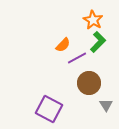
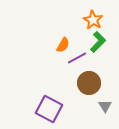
orange semicircle: rotated 14 degrees counterclockwise
gray triangle: moved 1 px left, 1 px down
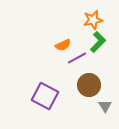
orange star: rotated 30 degrees clockwise
orange semicircle: rotated 35 degrees clockwise
brown circle: moved 2 px down
purple square: moved 4 px left, 13 px up
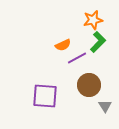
purple square: rotated 24 degrees counterclockwise
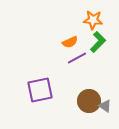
orange star: rotated 18 degrees clockwise
orange semicircle: moved 7 px right, 3 px up
brown circle: moved 16 px down
purple square: moved 5 px left, 6 px up; rotated 16 degrees counterclockwise
gray triangle: rotated 24 degrees counterclockwise
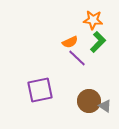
purple line: rotated 72 degrees clockwise
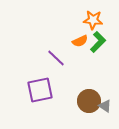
orange semicircle: moved 10 px right, 1 px up
purple line: moved 21 px left
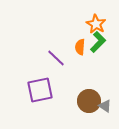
orange star: moved 3 px right, 4 px down; rotated 24 degrees clockwise
orange semicircle: moved 6 px down; rotated 119 degrees clockwise
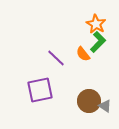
orange semicircle: moved 3 px right, 7 px down; rotated 42 degrees counterclockwise
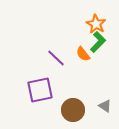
brown circle: moved 16 px left, 9 px down
